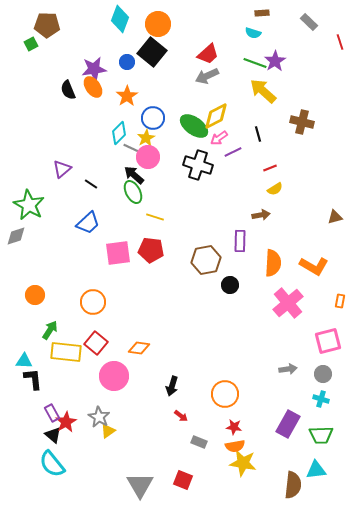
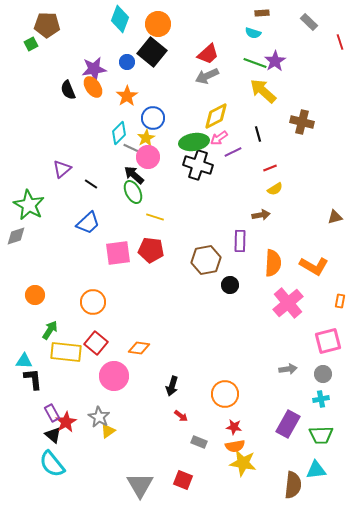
green ellipse at (194, 126): moved 16 px down; rotated 44 degrees counterclockwise
cyan cross at (321, 399): rotated 28 degrees counterclockwise
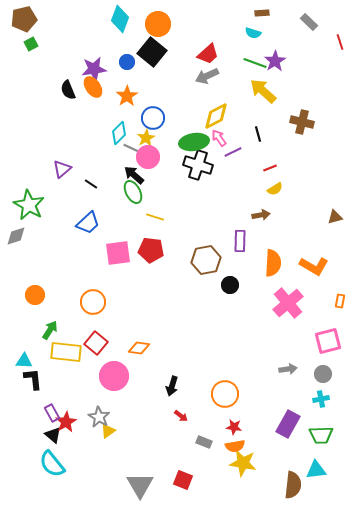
brown pentagon at (47, 25): moved 23 px left, 6 px up; rotated 15 degrees counterclockwise
pink arrow at (219, 138): rotated 90 degrees clockwise
gray rectangle at (199, 442): moved 5 px right
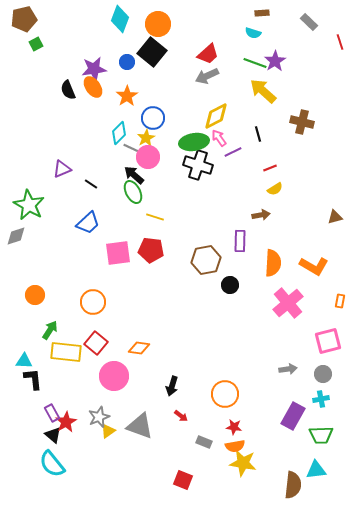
green square at (31, 44): moved 5 px right
purple triangle at (62, 169): rotated 18 degrees clockwise
gray star at (99, 417): rotated 20 degrees clockwise
purple rectangle at (288, 424): moved 5 px right, 8 px up
gray triangle at (140, 485): moved 59 px up; rotated 40 degrees counterclockwise
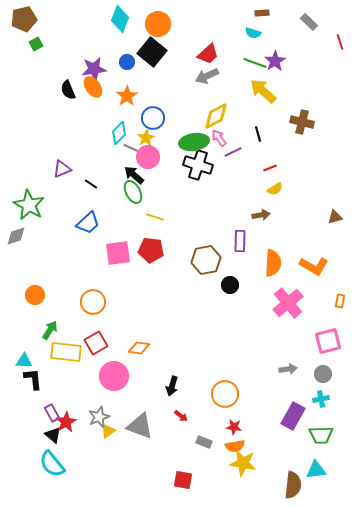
red square at (96, 343): rotated 20 degrees clockwise
red square at (183, 480): rotated 12 degrees counterclockwise
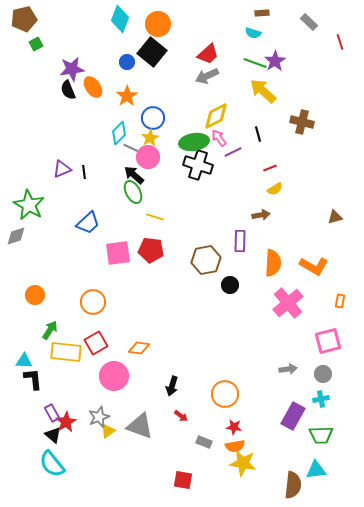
purple star at (94, 69): moved 22 px left
yellow star at (146, 138): moved 4 px right
black line at (91, 184): moved 7 px left, 12 px up; rotated 48 degrees clockwise
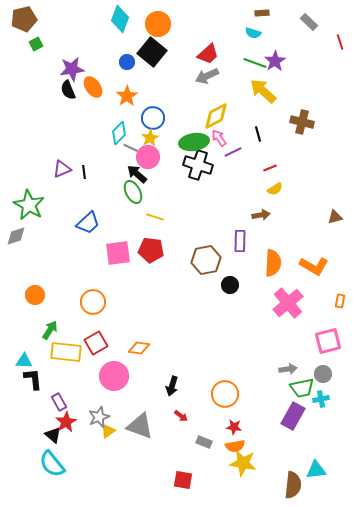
black arrow at (134, 175): moved 3 px right, 1 px up
purple rectangle at (52, 413): moved 7 px right, 11 px up
green trapezoid at (321, 435): moved 19 px left, 47 px up; rotated 10 degrees counterclockwise
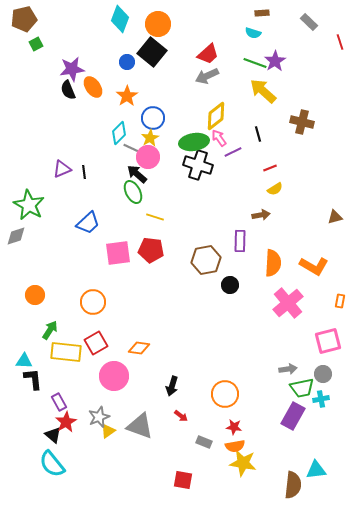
yellow diamond at (216, 116): rotated 12 degrees counterclockwise
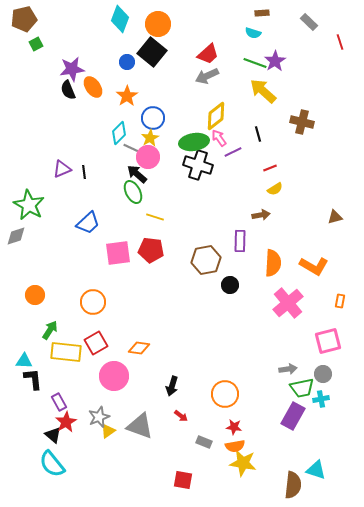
cyan triangle at (316, 470): rotated 25 degrees clockwise
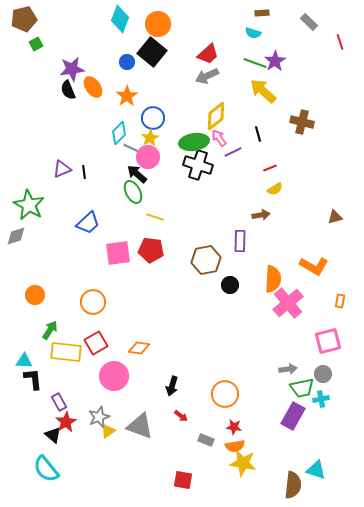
orange semicircle at (273, 263): moved 16 px down
gray rectangle at (204, 442): moved 2 px right, 2 px up
cyan semicircle at (52, 464): moved 6 px left, 5 px down
